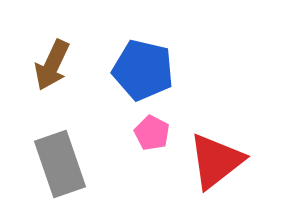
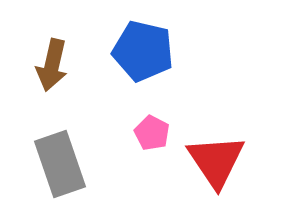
brown arrow: rotated 12 degrees counterclockwise
blue pentagon: moved 19 px up
red triangle: rotated 26 degrees counterclockwise
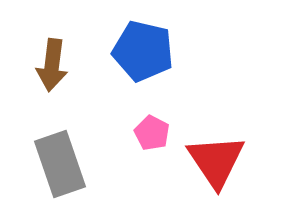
brown arrow: rotated 6 degrees counterclockwise
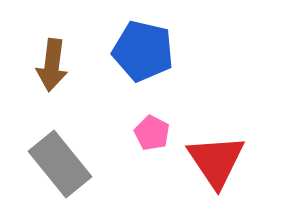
gray rectangle: rotated 20 degrees counterclockwise
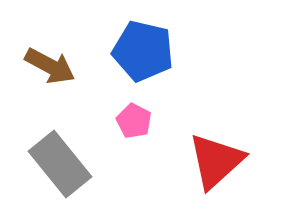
brown arrow: moved 2 px left, 1 px down; rotated 69 degrees counterclockwise
pink pentagon: moved 18 px left, 12 px up
red triangle: rotated 22 degrees clockwise
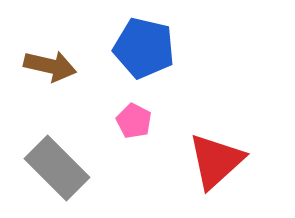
blue pentagon: moved 1 px right, 3 px up
brown arrow: rotated 15 degrees counterclockwise
gray rectangle: moved 3 px left, 4 px down; rotated 6 degrees counterclockwise
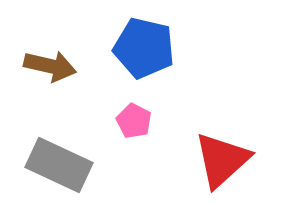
red triangle: moved 6 px right, 1 px up
gray rectangle: moved 2 px right, 3 px up; rotated 20 degrees counterclockwise
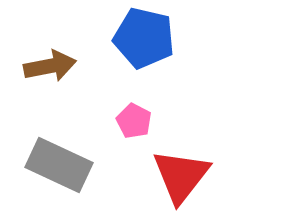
blue pentagon: moved 10 px up
brown arrow: rotated 24 degrees counterclockwise
red triangle: moved 41 px left, 16 px down; rotated 10 degrees counterclockwise
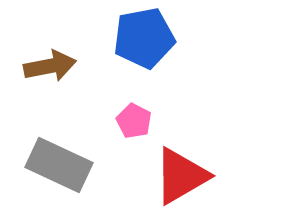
blue pentagon: rotated 24 degrees counterclockwise
red triangle: rotated 22 degrees clockwise
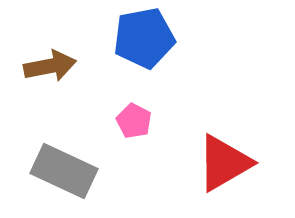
gray rectangle: moved 5 px right, 6 px down
red triangle: moved 43 px right, 13 px up
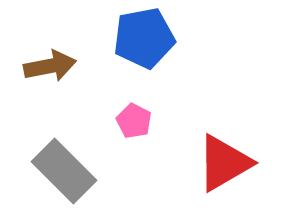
gray rectangle: rotated 20 degrees clockwise
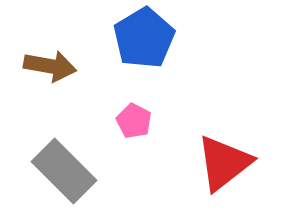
blue pentagon: rotated 20 degrees counterclockwise
brown arrow: rotated 21 degrees clockwise
red triangle: rotated 8 degrees counterclockwise
